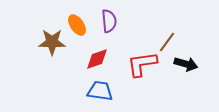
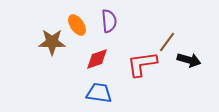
black arrow: moved 3 px right, 4 px up
blue trapezoid: moved 1 px left, 2 px down
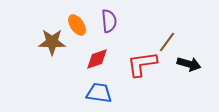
black arrow: moved 4 px down
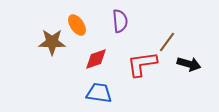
purple semicircle: moved 11 px right
red diamond: moved 1 px left
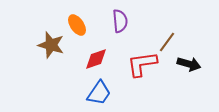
brown star: moved 1 px left, 3 px down; rotated 16 degrees clockwise
blue trapezoid: rotated 116 degrees clockwise
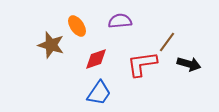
purple semicircle: rotated 90 degrees counterclockwise
orange ellipse: moved 1 px down
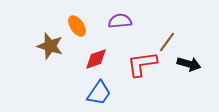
brown star: moved 1 px left, 1 px down
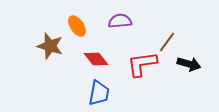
red diamond: rotated 70 degrees clockwise
blue trapezoid: rotated 24 degrees counterclockwise
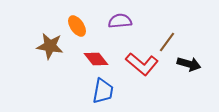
brown star: rotated 8 degrees counterclockwise
red L-shape: rotated 132 degrees counterclockwise
blue trapezoid: moved 4 px right, 2 px up
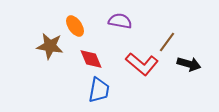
purple semicircle: rotated 15 degrees clockwise
orange ellipse: moved 2 px left
red diamond: moved 5 px left; rotated 15 degrees clockwise
blue trapezoid: moved 4 px left, 1 px up
